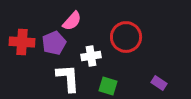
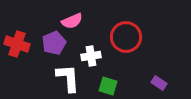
pink semicircle: rotated 25 degrees clockwise
red cross: moved 5 px left, 2 px down; rotated 15 degrees clockwise
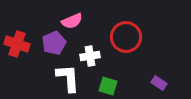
white cross: moved 1 px left
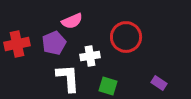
red cross: rotated 30 degrees counterclockwise
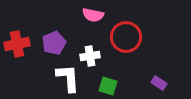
pink semicircle: moved 21 px right, 6 px up; rotated 35 degrees clockwise
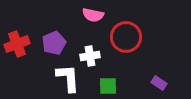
red cross: rotated 10 degrees counterclockwise
green square: rotated 18 degrees counterclockwise
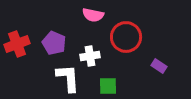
purple pentagon: rotated 25 degrees counterclockwise
purple rectangle: moved 17 px up
